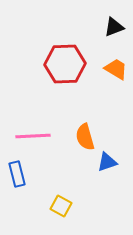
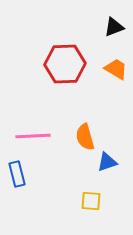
yellow square: moved 30 px right, 5 px up; rotated 25 degrees counterclockwise
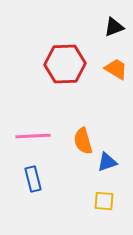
orange semicircle: moved 2 px left, 4 px down
blue rectangle: moved 16 px right, 5 px down
yellow square: moved 13 px right
